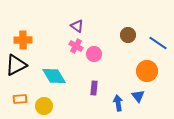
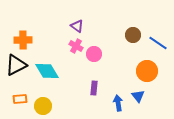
brown circle: moved 5 px right
cyan diamond: moved 7 px left, 5 px up
yellow circle: moved 1 px left
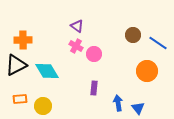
blue triangle: moved 12 px down
